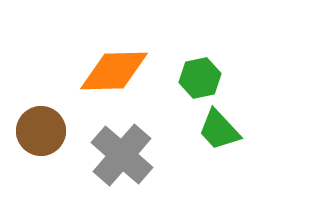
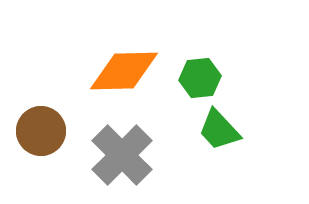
orange diamond: moved 10 px right
green hexagon: rotated 6 degrees clockwise
gray cross: rotated 4 degrees clockwise
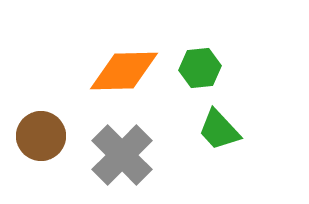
green hexagon: moved 10 px up
brown circle: moved 5 px down
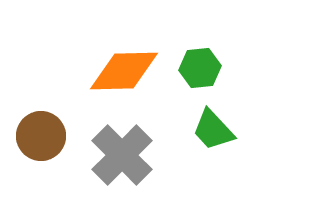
green trapezoid: moved 6 px left
